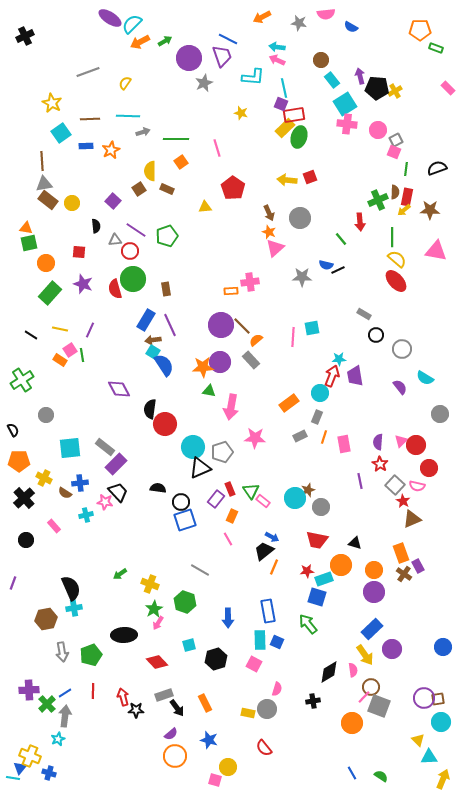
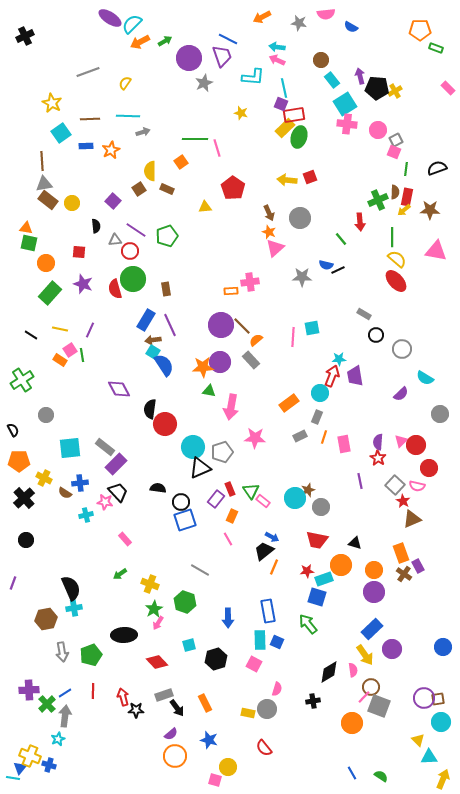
green line at (176, 139): moved 19 px right
green square at (29, 243): rotated 24 degrees clockwise
purple semicircle at (400, 387): moved 1 px right, 7 px down; rotated 84 degrees clockwise
red star at (380, 464): moved 2 px left, 6 px up
pink rectangle at (54, 526): moved 71 px right, 13 px down
blue cross at (49, 773): moved 8 px up
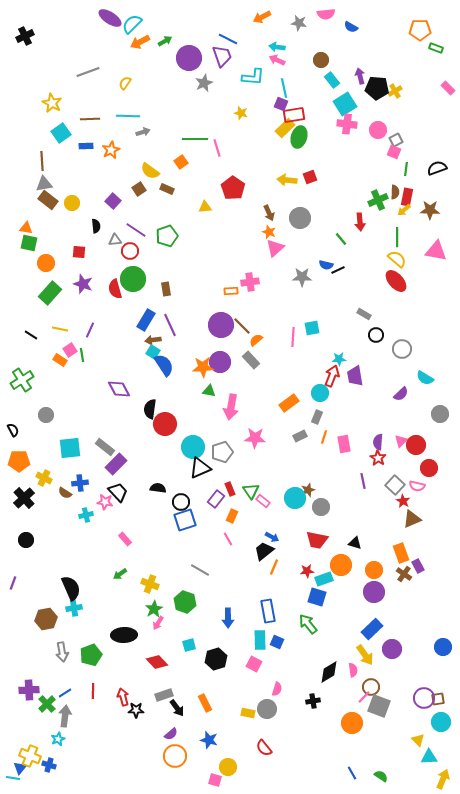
yellow semicircle at (150, 171): rotated 54 degrees counterclockwise
green line at (392, 237): moved 5 px right
purple line at (360, 481): moved 3 px right
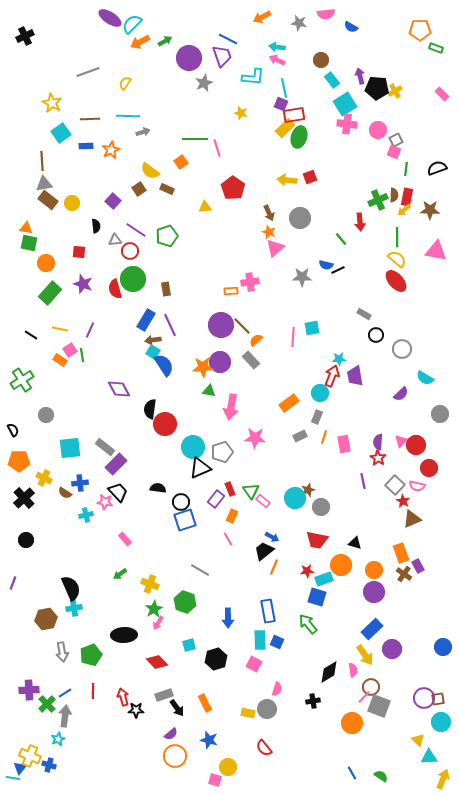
pink rectangle at (448, 88): moved 6 px left, 6 px down
brown semicircle at (395, 192): moved 1 px left, 3 px down
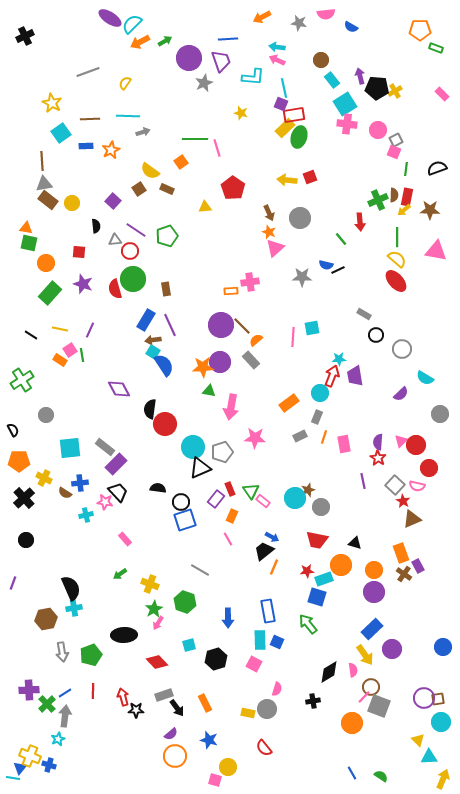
blue line at (228, 39): rotated 30 degrees counterclockwise
purple trapezoid at (222, 56): moved 1 px left, 5 px down
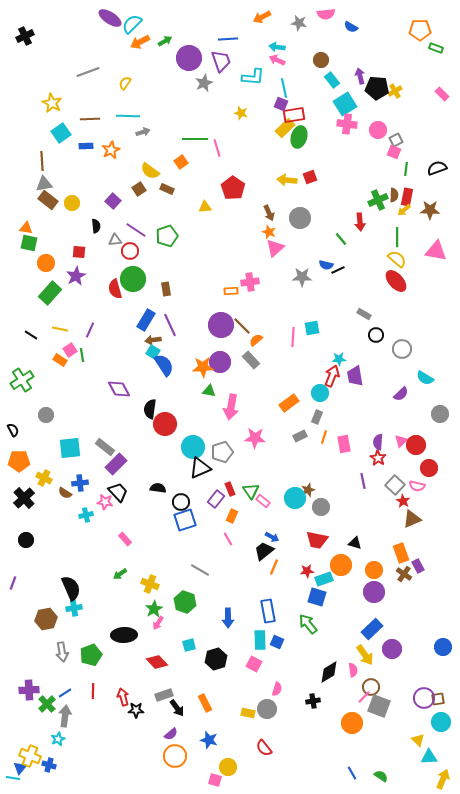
purple star at (83, 284): moved 7 px left, 8 px up; rotated 24 degrees clockwise
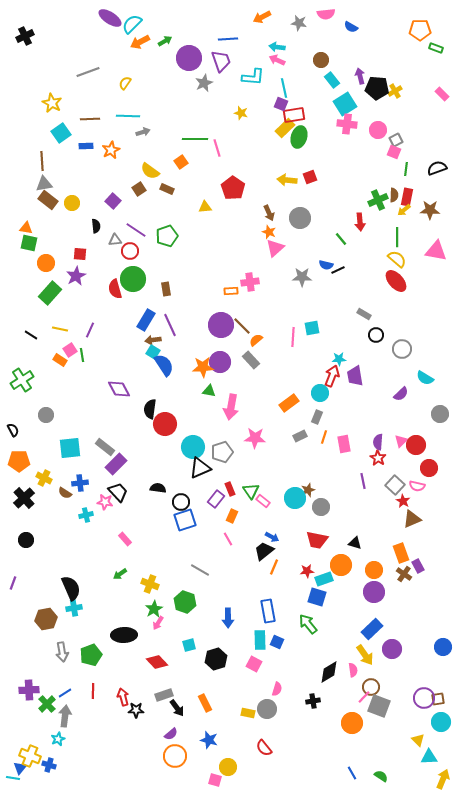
red square at (79, 252): moved 1 px right, 2 px down
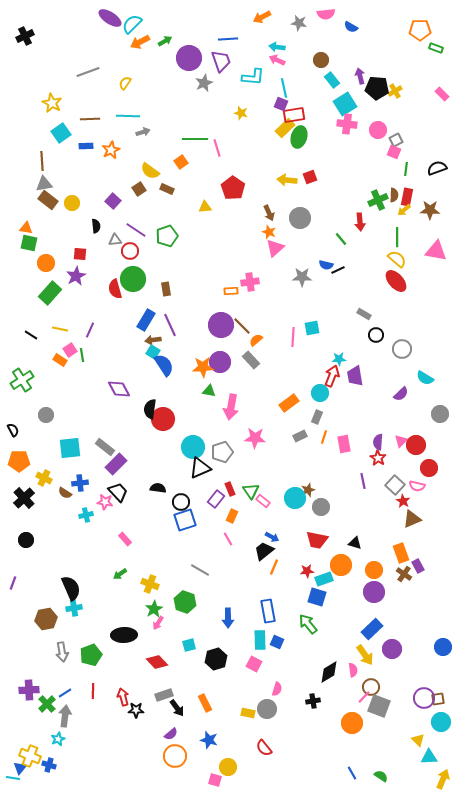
red circle at (165, 424): moved 2 px left, 5 px up
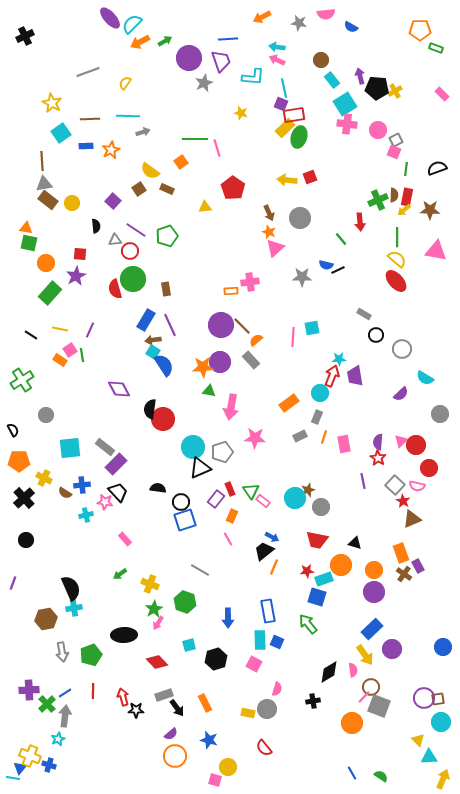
purple ellipse at (110, 18): rotated 15 degrees clockwise
blue cross at (80, 483): moved 2 px right, 2 px down
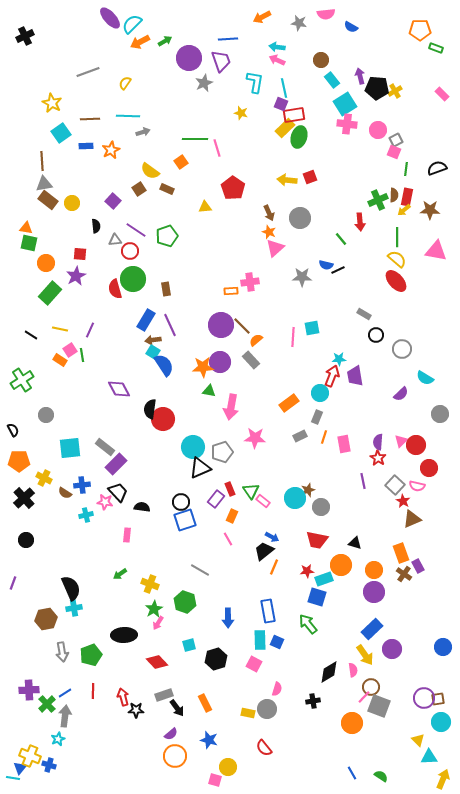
cyan L-shape at (253, 77): moved 2 px right, 5 px down; rotated 85 degrees counterclockwise
black semicircle at (158, 488): moved 16 px left, 19 px down
pink rectangle at (125, 539): moved 2 px right, 4 px up; rotated 48 degrees clockwise
